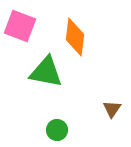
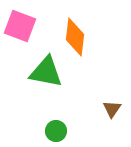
green circle: moved 1 px left, 1 px down
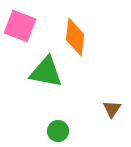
green circle: moved 2 px right
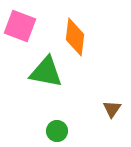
green circle: moved 1 px left
